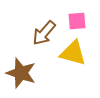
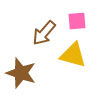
yellow triangle: moved 2 px down
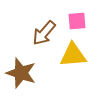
yellow triangle: rotated 20 degrees counterclockwise
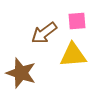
brown arrow: rotated 12 degrees clockwise
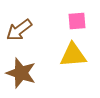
brown arrow: moved 25 px left, 3 px up
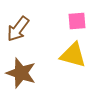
brown arrow: moved 1 px left, 1 px up; rotated 16 degrees counterclockwise
yellow triangle: rotated 20 degrees clockwise
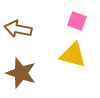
pink square: rotated 24 degrees clockwise
brown arrow: rotated 64 degrees clockwise
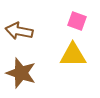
brown arrow: moved 1 px right, 2 px down
yellow triangle: rotated 16 degrees counterclockwise
